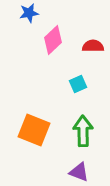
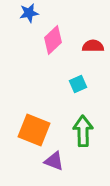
purple triangle: moved 25 px left, 11 px up
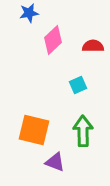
cyan square: moved 1 px down
orange square: rotated 8 degrees counterclockwise
purple triangle: moved 1 px right, 1 px down
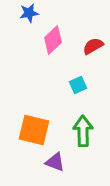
red semicircle: rotated 30 degrees counterclockwise
